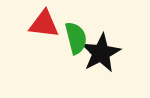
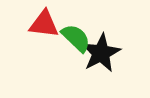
green semicircle: rotated 32 degrees counterclockwise
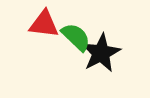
green semicircle: moved 1 px up
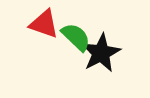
red triangle: rotated 12 degrees clockwise
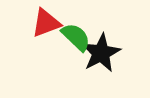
red triangle: moved 2 px right, 1 px up; rotated 40 degrees counterclockwise
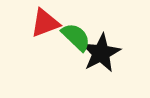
red triangle: moved 1 px left
